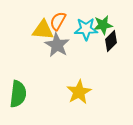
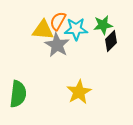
cyan star: moved 10 px left
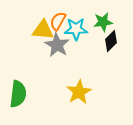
green star: moved 3 px up
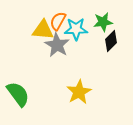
green semicircle: rotated 44 degrees counterclockwise
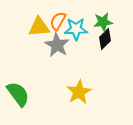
yellow triangle: moved 4 px left, 3 px up; rotated 10 degrees counterclockwise
black diamond: moved 6 px left, 2 px up
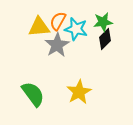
cyan star: rotated 15 degrees clockwise
gray star: rotated 10 degrees clockwise
green semicircle: moved 15 px right
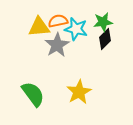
orange semicircle: rotated 48 degrees clockwise
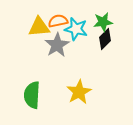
green semicircle: moved 1 px left, 1 px down; rotated 140 degrees counterclockwise
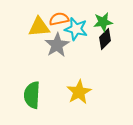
orange semicircle: moved 1 px right, 2 px up
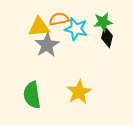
black diamond: moved 2 px right, 2 px up; rotated 30 degrees counterclockwise
gray star: moved 10 px left
green semicircle: rotated 12 degrees counterclockwise
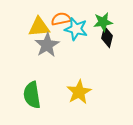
orange semicircle: moved 2 px right
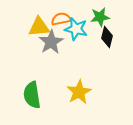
green star: moved 3 px left, 5 px up
gray star: moved 4 px right, 3 px up
